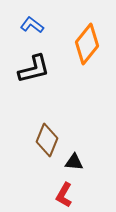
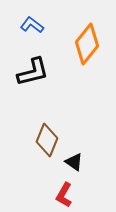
black L-shape: moved 1 px left, 3 px down
black triangle: rotated 30 degrees clockwise
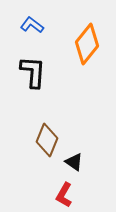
black L-shape: rotated 72 degrees counterclockwise
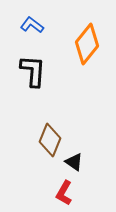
black L-shape: moved 1 px up
brown diamond: moved 3 px right
red L-shape: moved 2 px up
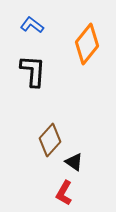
brown diamond: rotated 20 degrees clockwise
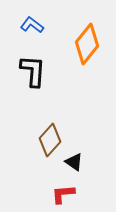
red L-shape: moved 1 px left, 1 px down; rotated 55 degrees clockwise
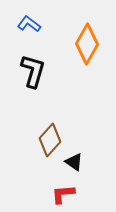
blue L-shape: moved 3 px left, 1 px up
orange diamond: rotated 9 degrees counterclockwise
black L-shape: rotated 12 degrees clockwise
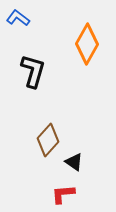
blue L-shape: moved 11 px left, 6 px up
brown diamond: moved 2 px left
